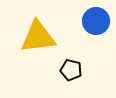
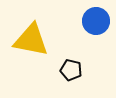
yellow triangle: moved 7 px left, 3 px down; rotated 18 degrees clockwise
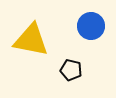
blue circle: moved 5 px left, 5 px down
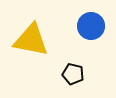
black pentagon: moved 2 px right, 4 px down
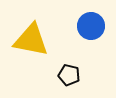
black pentagon: moved 4 px left, 1 px down
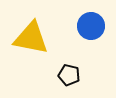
yellow triangle: moved 2 px up
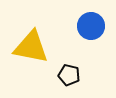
yellow triangle: moved 9 px down
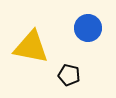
blue circle: moved 3 px left, 2 px down
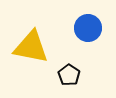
black pentagon: rotated 20 degrees clockwise
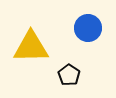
yellow triangle: rotated 12 degrees counterclockwise
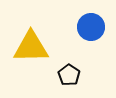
blue circle: moved 3 px right, 1 px up
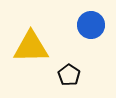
blue circle: moved 2 px up
